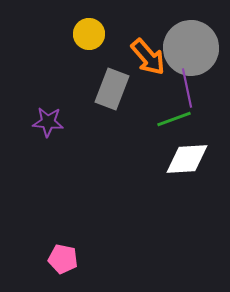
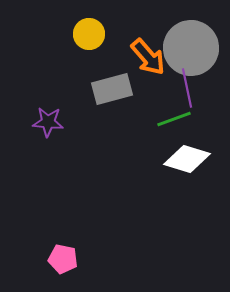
gray rectangle: rotated 54 degrees clockwise
white diamond: rotated 21 degrees clockwise
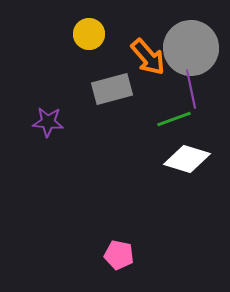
purple line: moved 4 px right, 1 px down
pink pentagon: moved 56 px right, 4 px up
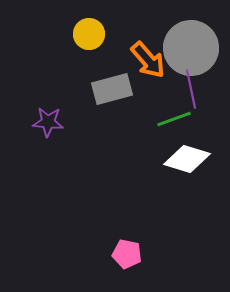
orange arrow: moved 3 px down
pink pentagon: moved 8 px right, 1 px up
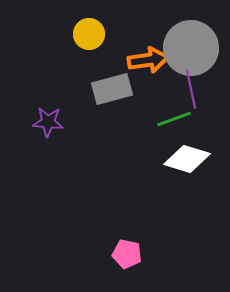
orange arrow: rotated 57 degrees counterclockwise
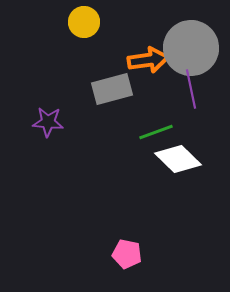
yellow circle: moved 5 px left, 12 px up
green line: moved 18 px left, 13 px down
white diamond: moved 9 px left; rotated 27 degrees clockwise
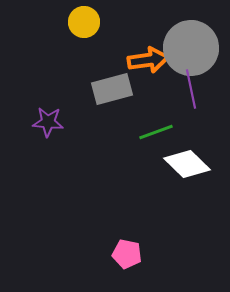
white diamond: moved 9 px right, 5 px down
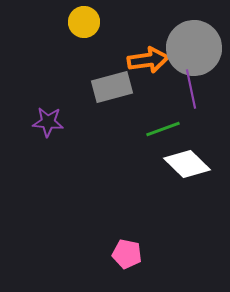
gray circle: moved 3 px right
gray rectangle: moved 2 px up
green line: moved 7 px right, 3 px up
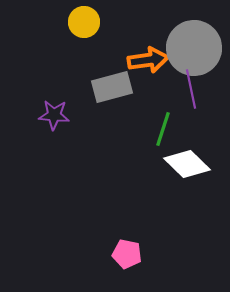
purple star: moved 6 px right, 7 px up
green line: rotated 52 degrees counterclockwise
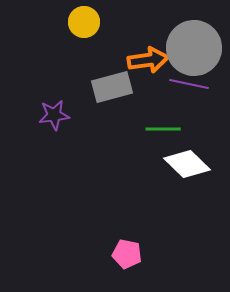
purple line: moved 2 px left, 5 px up; rotated 66 degrees counterclockwise
purple star: rotated 12 degrees counterclockwise
green line: rotated 72 degrees clockwise
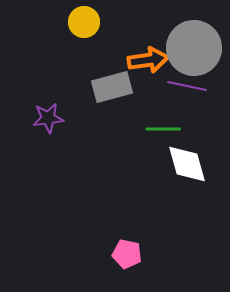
purple line: moved 2 px left, 2 px down
purple star: moved 6 px left, 3 px down
white diamond: rotated 30 degrees clockwise
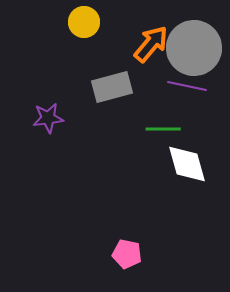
orange arrow: moved 3 px right, 16 px up; rotated 42 degrees counterclockwise
